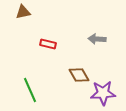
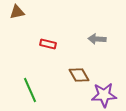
brown triangle: moved 6 px left
purple star: moved 1 px right, 2 px down
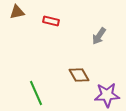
gray arrow: moved 2 px right, 3 px up; rotated 60 degrees counterclockwise
red rectangle: moved 3 px right, 23 px up
green line: moved 6 px right, 3 px down
purple star: moved 3 px right
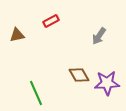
brown triangle: moved 23 px down
red rectangle: rotated 42 degrees counterclockwise
purple star: moved 12 px up
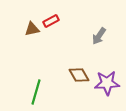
brown triangle: moved 15 px right, 6 px up
green line: moved 1 px up; rotated 40 degrees clockwise
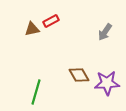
gray arrow: moved 6 px right, 4 px up
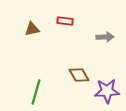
red rectangle: moved 14 px right; rotated 35 degrees clockwise
gray arrow: moved 5 px down; rotated 126 degrees counterclockwise
purple star: moved 8 px down
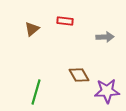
brown triangle: rotated 28 degrees counterclockwise
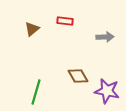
brown diamond: moved 1 px left, 1 px down
purple star: rotated 15 degrees clockwise
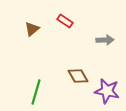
red rectangle: rotated 28 degrees clockwise
gray arrow: moved 3 px down
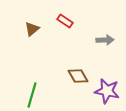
green line: moved 4 px left, 3 px down
